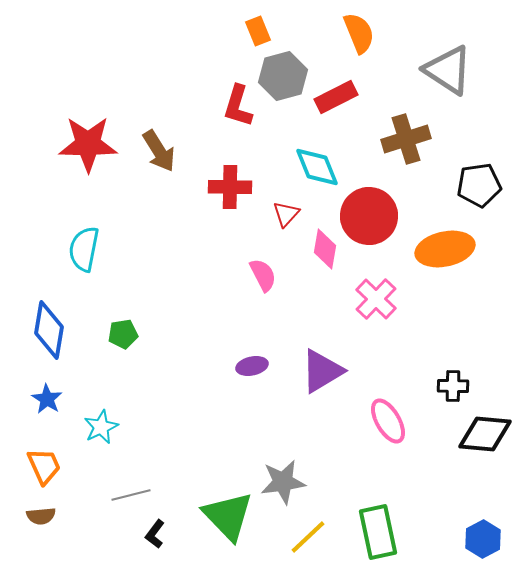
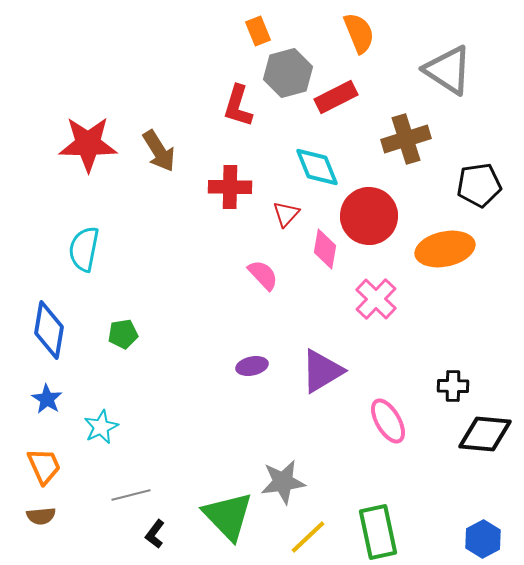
gray hexagon: moved 5 px right, 3 px up
pink semicircle: rotated 16 degrees counterclockwise
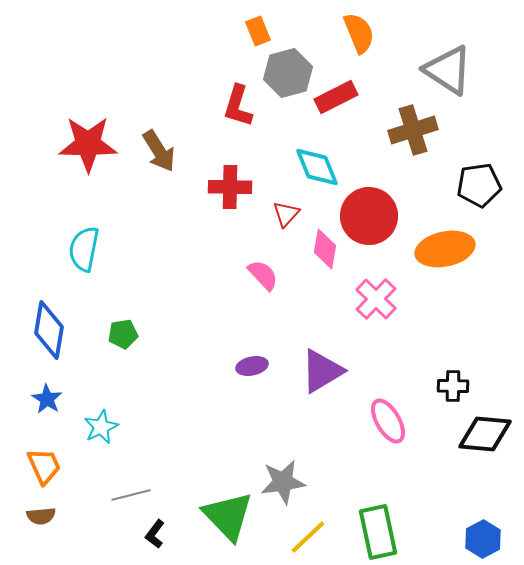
brown cross: moved 7 px right, 9 px up
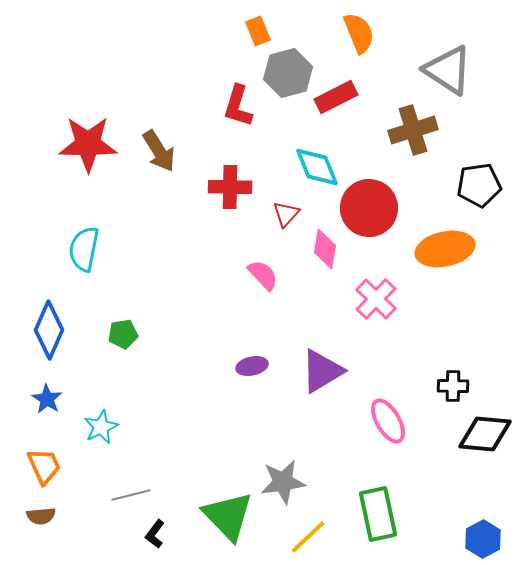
red circle: moved 8 px up
blue diamond: rotated 14 degrees clockwise
green rectangle: moved 18 px up
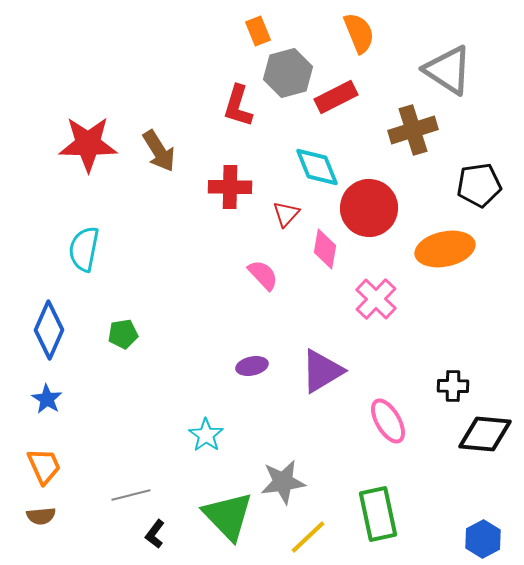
cyan star: moved 105 px right, 8 px down; rotated 12 degrees counterclockwise
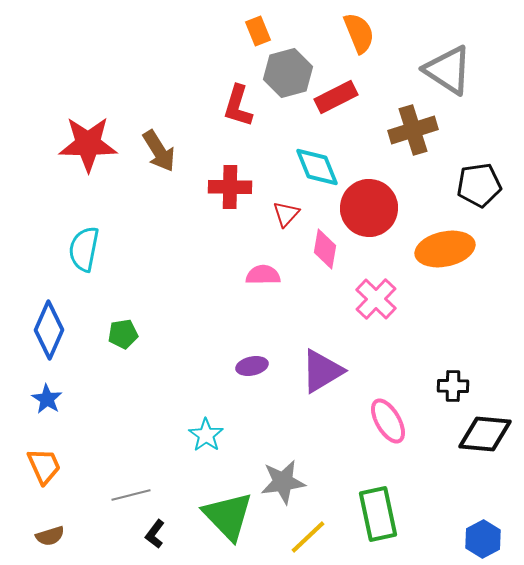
pink semicircle: rotated 48 degrees counterclockwise
brown semicircle: moved 9 px right, 20 px down; rotated 12 degrees counterclockwise
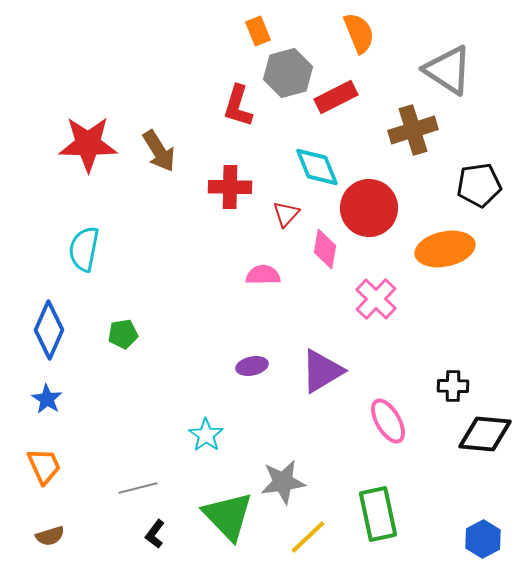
gray line: moved 7 px right, 7 px up
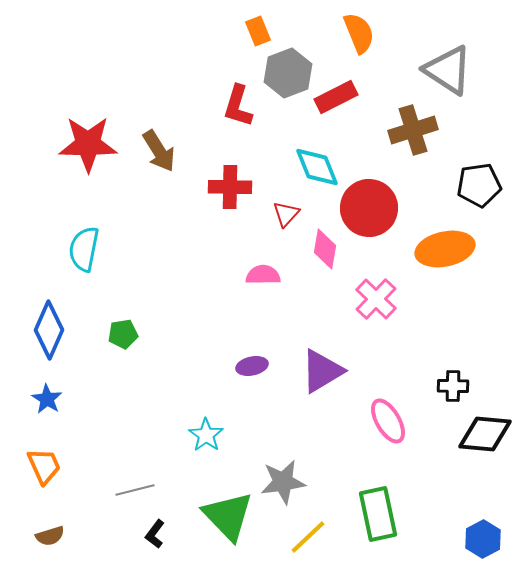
gray hexagon: rotated 6 degrees counterclockwise
gray line: moved 3 px left, 2 px down
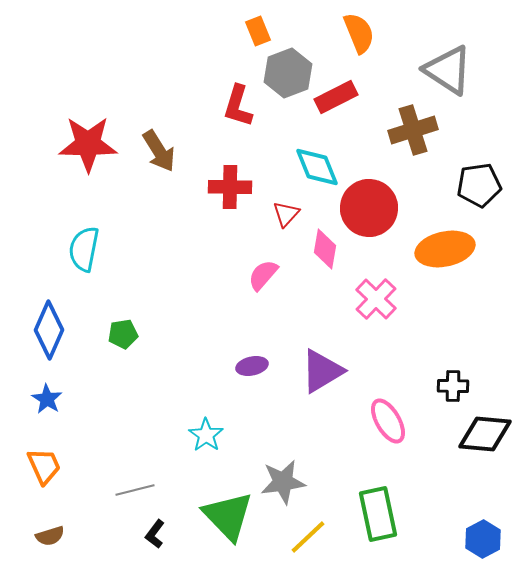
pink semicircle: rotated 48 degrees counterclockwise
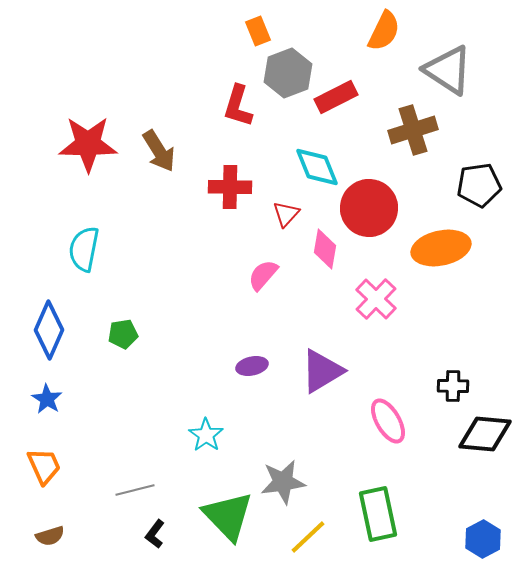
orange semicircle: moved 25 px right, 2 px up; rotated 48 degrees clockwise
orange ellipse: moved 4 px left, 1 px up
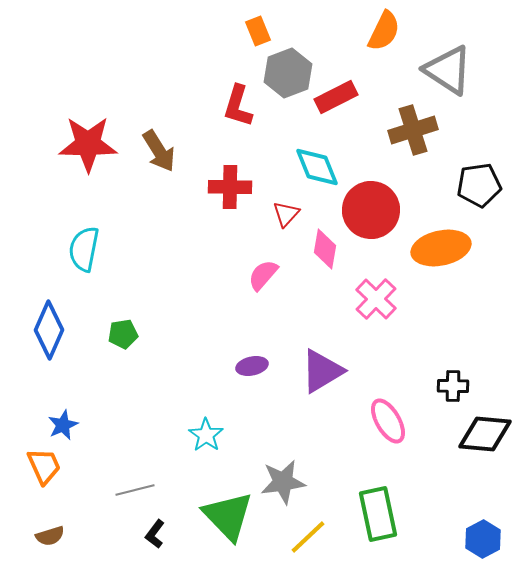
red circle: moved 2 px right, 2 px down
blue star: moved 16 px right, 26 px down; rotated 16 degrees clockwise
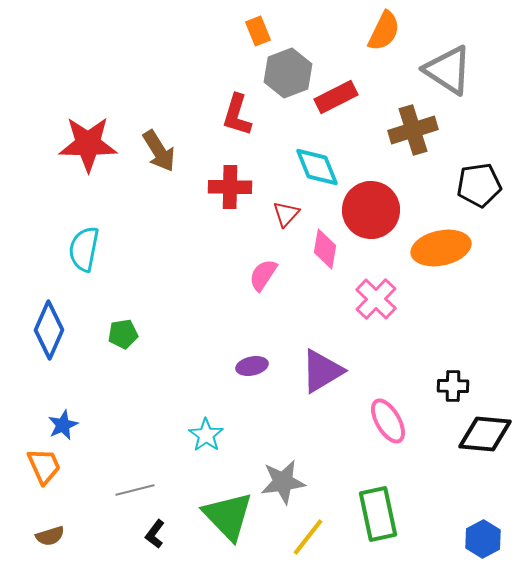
red L-shape: moved 1 px left, 9 px down
pink semicircle: rotated 8 degrees counterclockwise
yellow line: rotated 9 degrees counterclockwise
